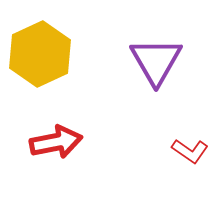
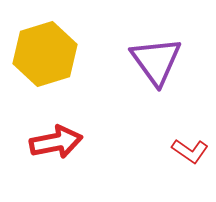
yellow hexagon: moved 5 px right; rotated 8 degrees clockwise
purple triangle: rotated 6 degrees counterclockwise
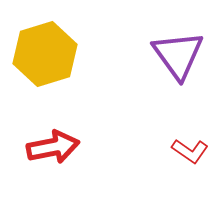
purple triangle: moved 22 px right, 6 px up
red arrow: moved 3 px left, 5 px down
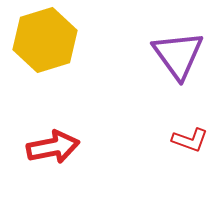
yellow hexagon: moved 14 px up
red L-shape: moved 11 px up; rotated 15 degrees counterclockwise
